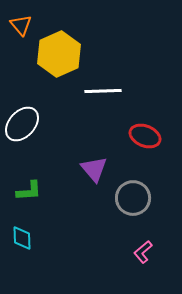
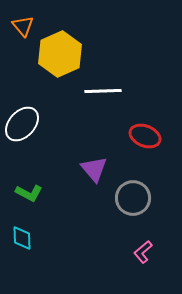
orange triangle: moved 2 px right, 1 px down
yellow hexagon: moved 1 px right
green L-shape: moved 2 px down; rotated 32 degrees clockwise
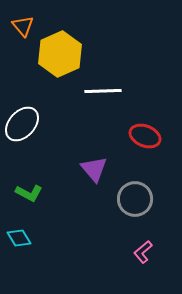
gray circle: moved 2 px right, 1 px down
cyan diamond: moved 3 px left; rotated 30 degrees counterclockwise
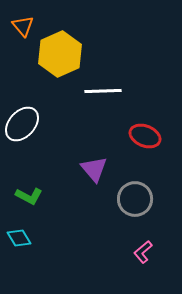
green L-shape: moved 3 px down
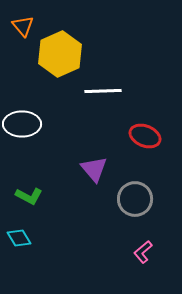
white ellipse: rotated 48 degrees clockwise
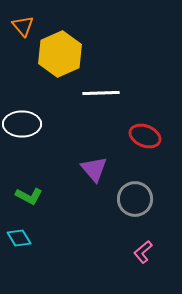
white line: moved 2 px left, 2 px down
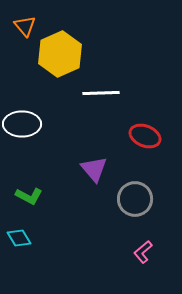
orange triangle: moved 2 px right
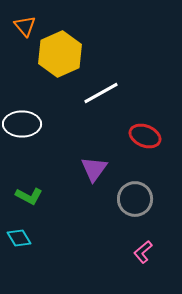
white line: rotated 27 degrees counterclockwise
purple triangle: rotated 16 degrees clockwise
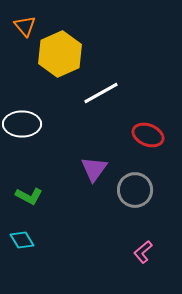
red ellipse: moved 3 px right, 1 px up
gray circle: moved 9 px up
cyan diamond: moved 3 px right, 2 px down
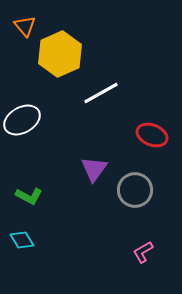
white ellipse: moved 4 px up; rotated 30 degrees counterclockwise
red ellipse: moved 4 px right
pink L-shape: rotated 10 degrees clockwise
